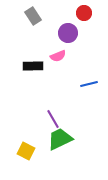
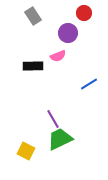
blue line: rotated 18 degrees counterclockwise
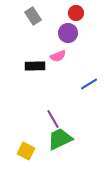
red circle: moved 8 px left
black rectangle: moved 2 px right
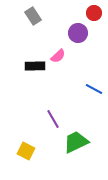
red circle: moved 18 px right
purple circle: moved 10 px right
pink semicircle: rotated 21 degrees counterclockwise
blue line: moved 5 px right, 5 px down; rotated 60 degrees clockwise
green trapezoid: moved 16 px right, 3 px down
